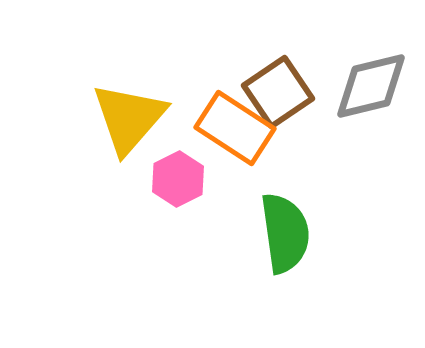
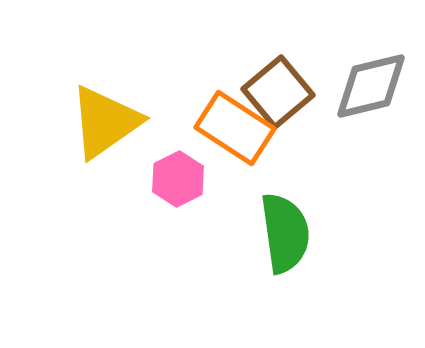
brown square: rotated 6 degrees counterclockwise
yellow triangle: moved 24 px left, 4 px down; rotated 14 degrees clockwise
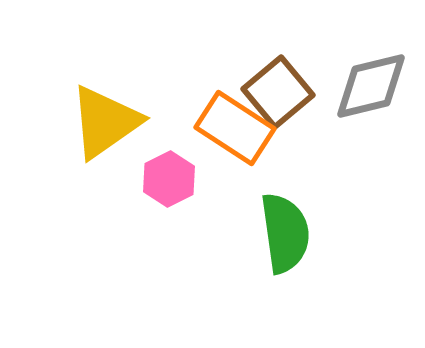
pink hexagon: moved 9 px left
